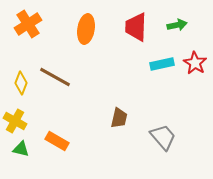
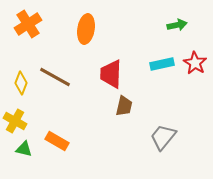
red trapezoid: moved 25 px left, 47 px down
brown trapezoid: moved 5 px right, 12 px up
gray trapezoid: rotated 100 degrees counterclockwise
green triangle: moved 3 px right
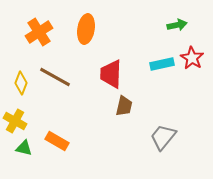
orange cross: moved 11 px right, 8 px down
red star: moved 3 px left, 5 px up
green triangle: moved 1 px up
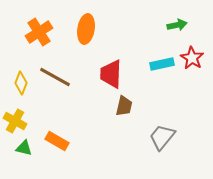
gray trapezoid: moved 1 px left
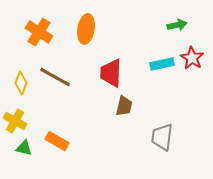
orange cross: rotated 24 degrees counterclockwise
red trapezoid: moved 1 px up
gray trapezoid: rotated 32 degrees counterclockwise
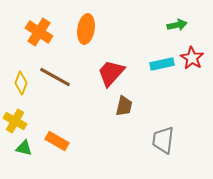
red trapezoid: rotated 40 degrees clockwise
gray trapezoid: moved 1 px right, 3 px down
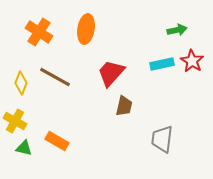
green arrow: moved 5 px down
red star: moved 3 px down
gray trapezoid: moved 1 px left, 1 px up
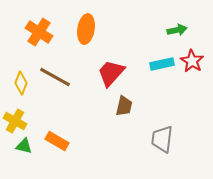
green triangle: moved 2 px up
